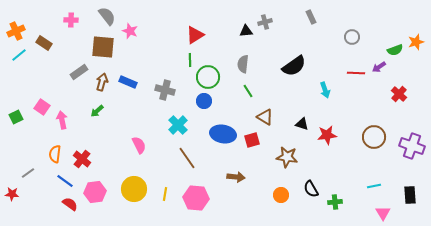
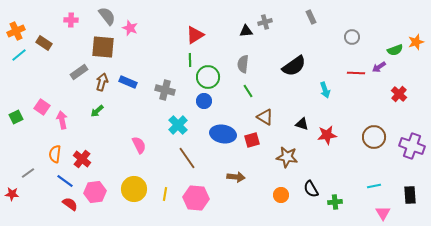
pink star at (130, 31): moved 3 px up
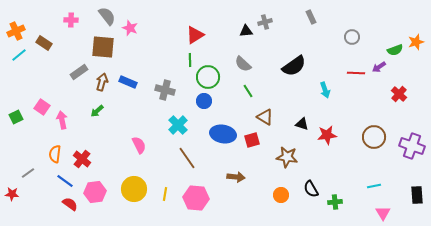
gray semicircle at (243, 64): rotated 54 degrees counterclockwise
black rectangle at (410, 195): moved 7 px right
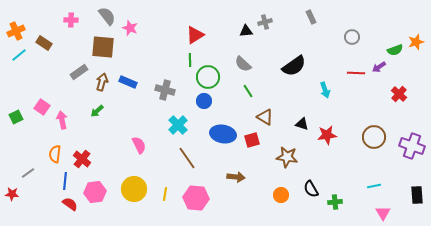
blue line at (65, 181): rotated 60 degrees clockwise
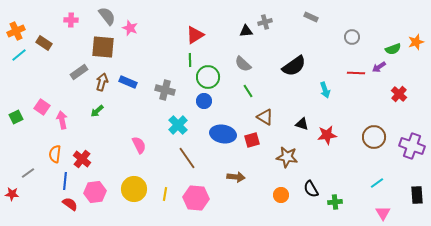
gray rectangle at (311, 17): rotated 40 degrees counterclockwise
green semicircle at (395, 50): moved 2 px left, 1 px up
cyan line at (374, 186): moved 3 px right, 3 px up; rotated 24 degrees counterclockwise
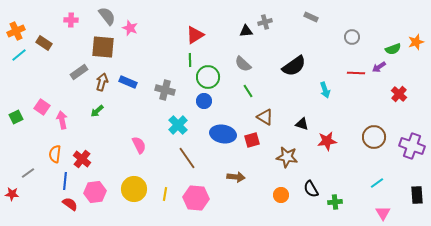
red star at (327, 135): moved 6 px down
